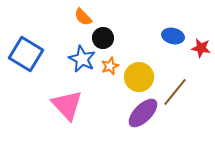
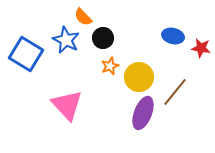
blue star: moved 16 px left, 19 px up
purple ellipse: rotated 24 degrees counterclockwise
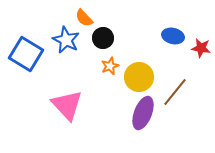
orange semicircle: moved 1 px right, 1 px down
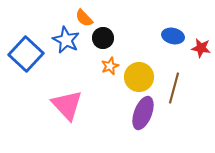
blue square: rotated 12 degrees clockwise
brown line: moved 1 px left, 4 px up; rotated 24 degrees counterclockwise
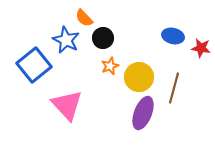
blue square: moved 8 px right, 11 px down; rotated 8 degrees clockwise
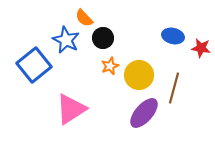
yellow circle: moved 2 px up
pink triangle: moved 4 px right, 4 px down; rotated 40 degrees clockwise
purple ellipse: moved 1 px right; rotated 20 degrees clockwise
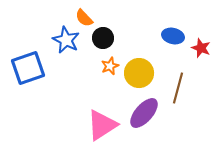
red star: rotated 12 degrees clockwise
blue square: moved 6 px left, 3 px down; rotated 20 degrees clockwise
yellow circle: moved 2 px up
brown line: moved 4 px right
pink triangle: moved 31 px right, 16 px down
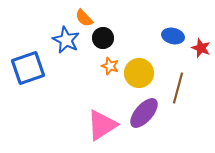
orange star: rotated 30 degrees counterclockwise
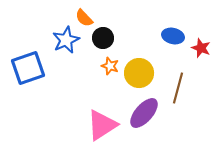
blue star: rotated 20 degrees clockwise
